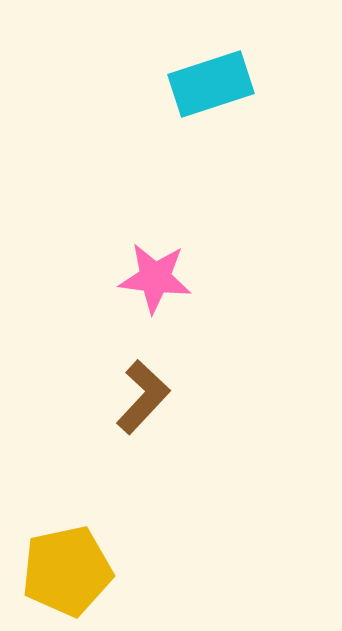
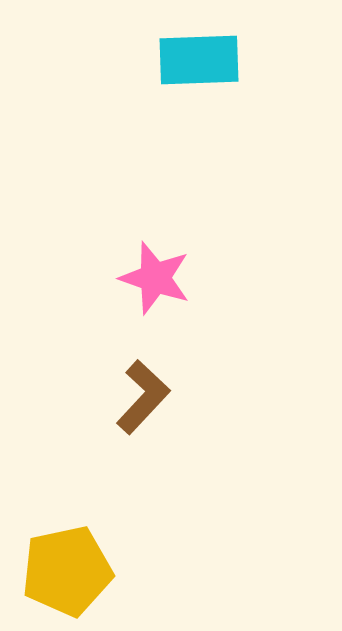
cyan rectangle: moved 12 px left, 24 px up; rotated 16 degrees clockwise
pink star: rotated 12 degrees clockwise
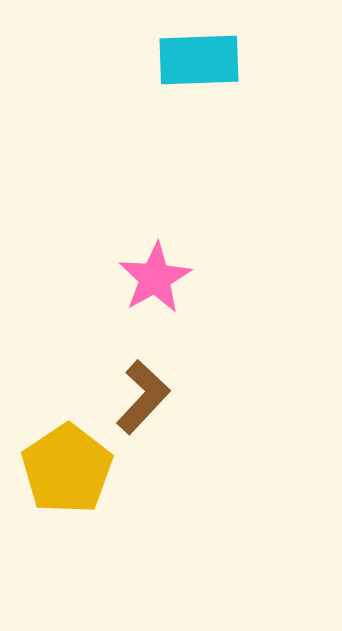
pink star: rotated 24 degrees clockwise
yellow pentagon: moved 102 px up; rotated 22 degrees counterclockwise
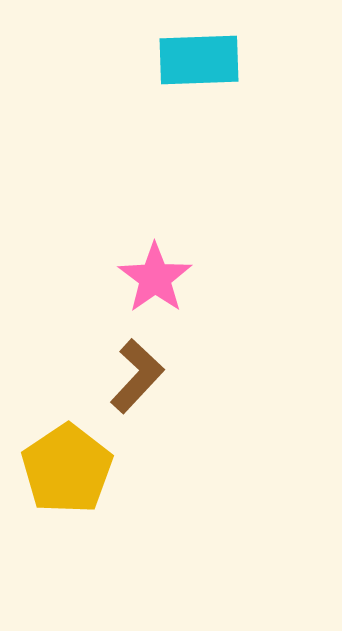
pink star: rotated 6 degrees counterclockwise
brown L-shape: moved 6 px left, 21 px up
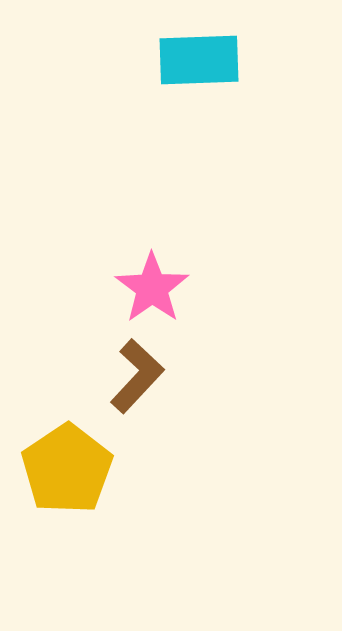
pink star: moved 3 px left, 10 px down
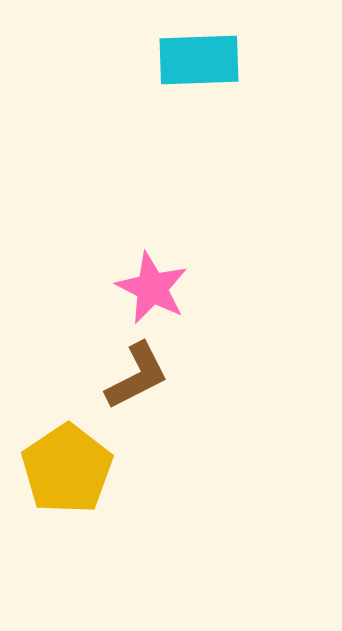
pink star: rotated 10 degrees counterclockwise
brown L-shape: rotated 20 degrees clockwise
